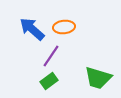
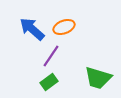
orange ellipse: rotated 15 degrees counterclockwise
green rectangle: moved 1 px down
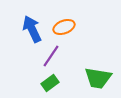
blue arrow: rotated 24 degrees clockwise
green trapezoid: rotated 8 degrees counterclockwise
green rectangle: moved 1 px right, 1 px down
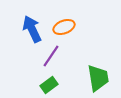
green trapezoid: rotated 108 degrees counterclockwise
green rectangle: moved 1 px left, 2 px down
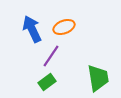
green rectangle: moved 2 px left, 3 px up
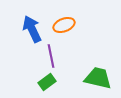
orange ellipse: moved 2 px up
purple line: rotated 45 degrees counterclockwise
green trapezoid: rotated 68 degrees counterclockwise
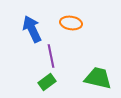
orange ellipse: moved 7 px right, 2 px up; rotated 30 degrees clockwise
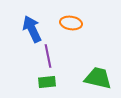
purple line: moved 3 px left
green rectangle: rotated 30 degrees clockwise
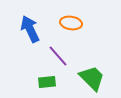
blue arrow: moved 2 px left
purple line: moved 10 px right; rotated 30 degrees counterclockwise
green trapezoid: moved 6 px left; rotated 32 degrees clockwise
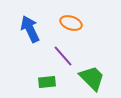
orange ellipse: rotated 10 degrees clockwise
purple line: moved 5 px right
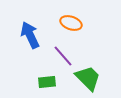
blue arrow: moved 6 px down
green trapezoid: moved 4 px left
